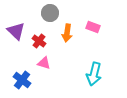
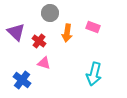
purple triangle: moved 1 px down
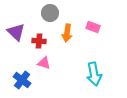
red cross: rotated 32 degrees counterclockwise
cyan arrow: rotated 25 degrees counterclockwise
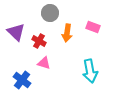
red cross: rotated 24 degrees clockwise
cyan arrow: moved 4 px left, 3 px up
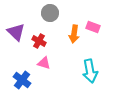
orange arrow: moved 7 px right, 1 px down
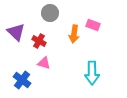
pink rectangle: moved 2 px up
cyan arrow: moved 2 px right, 2 px down; rotated 10 degrees clockwise
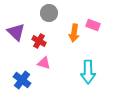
gray circle: moved 1 px left
orange arrow: moved 1 px up
cyan arrow: moved 4 px left, 1 px up
